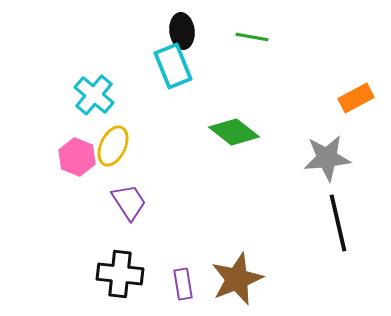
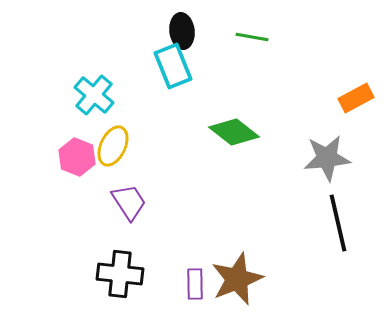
purple rectangle: moved 12 px right; rotated 8 degrees clockwise
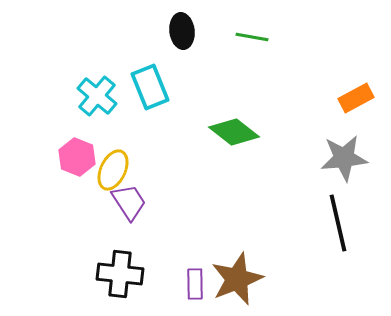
cyan rectangle: moved 23 px left, 21 px down
cyan cross: moved 3 px right, 1 px down
yellow ellipse: moved 24 px down
gray star: moved 17 px right
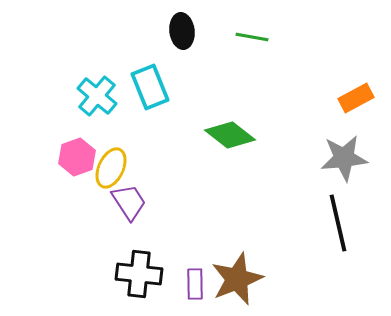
green diamond: moved 4 px left, 3 px down
pink hexagon: rotated 18 degrees clockwise
yellow ellipse: moved 2 px left, 2 px up
black cross: moved 19 px right
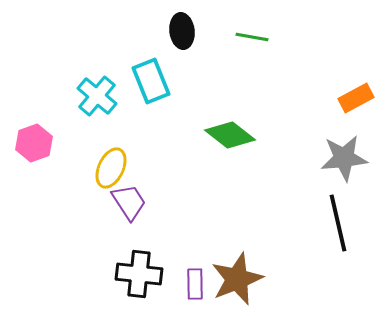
cyan rectangle: moved 1 px right, 6 px up
pink hexagon: moved 43 px left, 14 px up
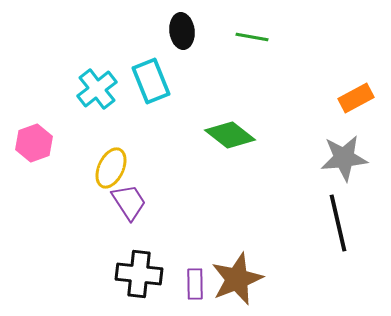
cyan cross: moved 7 px up; rotated 12 degrees clockwise
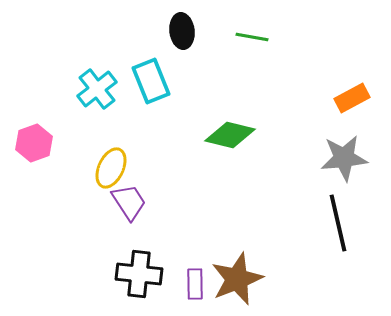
orange rectangle: moved 4 px left
green diamond: rotated 24 degrees counterclockwise
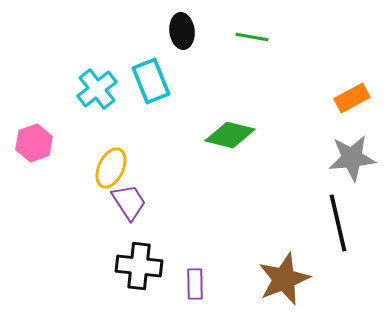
gray star: moved 8 px right
black cross: moved 8 px up
brown star: moved 47 px right
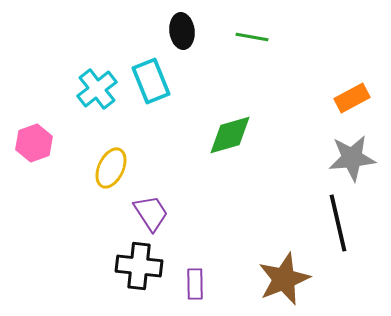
green diamond: rotated 30 degrees counterclockwise
purple trapezoid: moved 22 px right, 11 px down
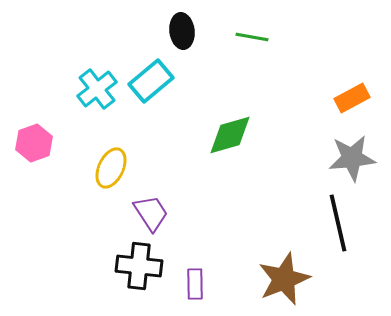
cyan rectangle: rotated 72 degrees clockwise
